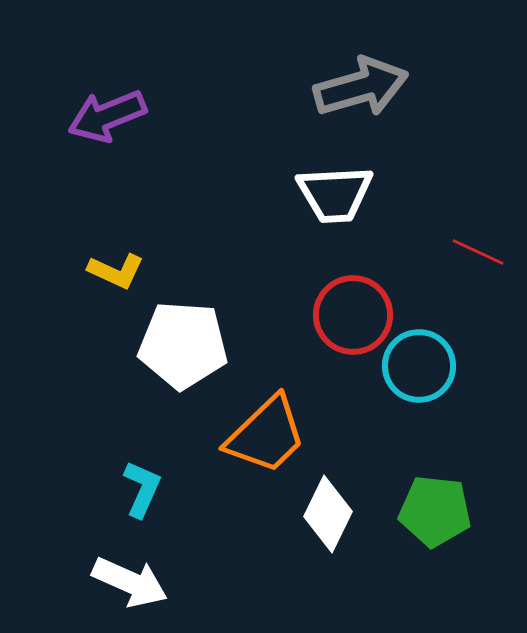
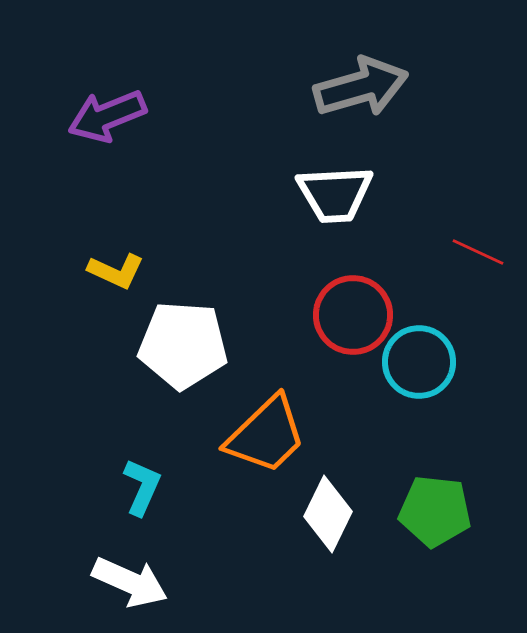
cyan circle: moved 4 px up
cyan L-shape: moved 2 px up
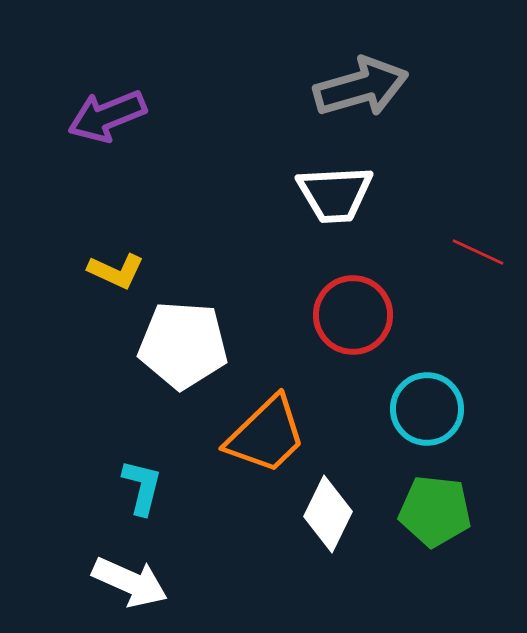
cyan circle: moved 8 px right, 47 px down
cyan L-shape: rotated 10 degrees counterclockwise
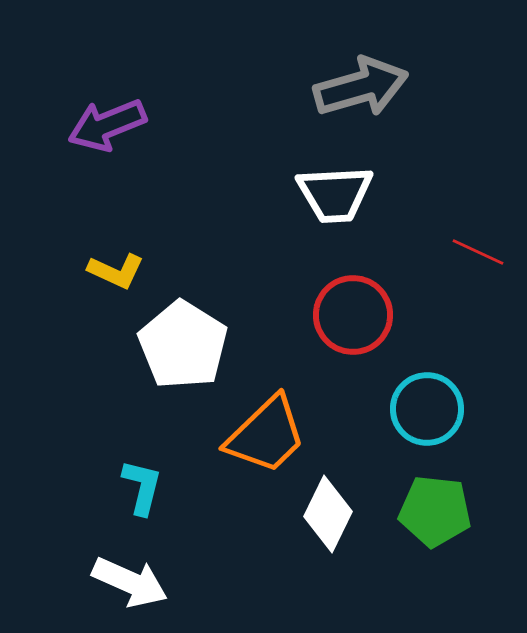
purple arrow: moved 9 px down
white pentagon: rotated 28 degrees clockwise
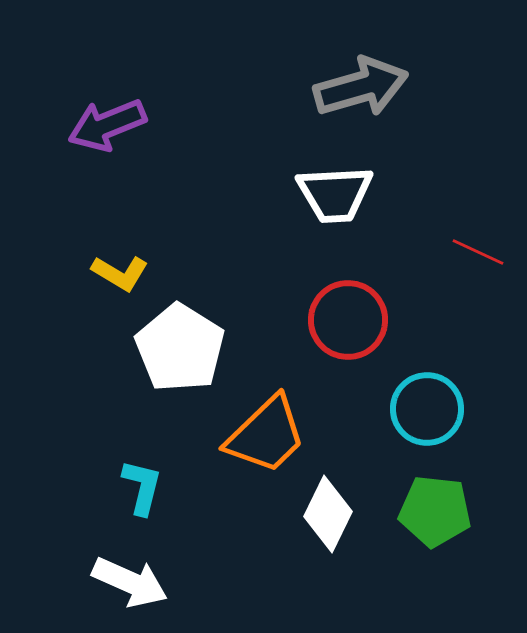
yellow L-shape: moved 4 px right, 2 px down; rotated 6 degrees clockwise
red circle: moved 5 px left, 5 px down
white pentagon: moved 3 px left, 3 px down
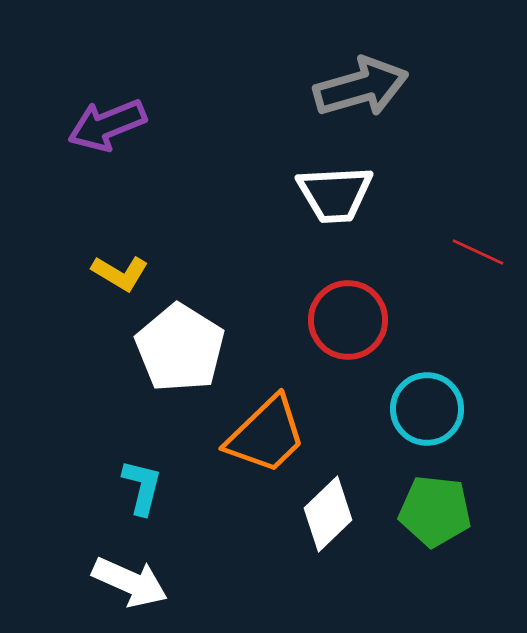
white diamond: rotated 20 degrees clockwise
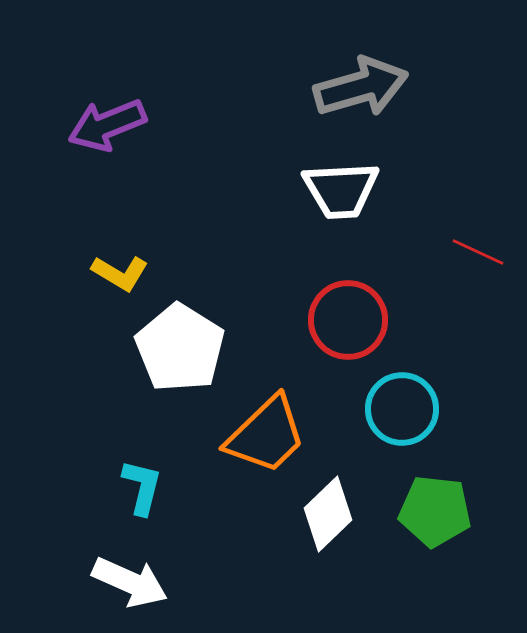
white trapezoid: moved 6 px right, 4 px up
cyan circle: moved 25 px left
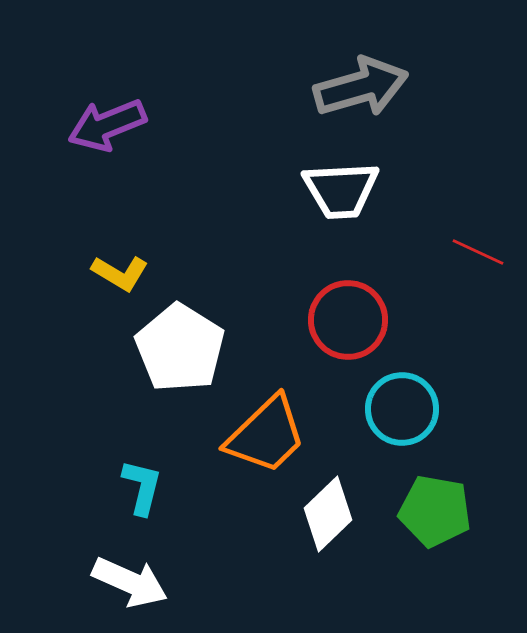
green pentagon: rotated 4 degrees clockwise
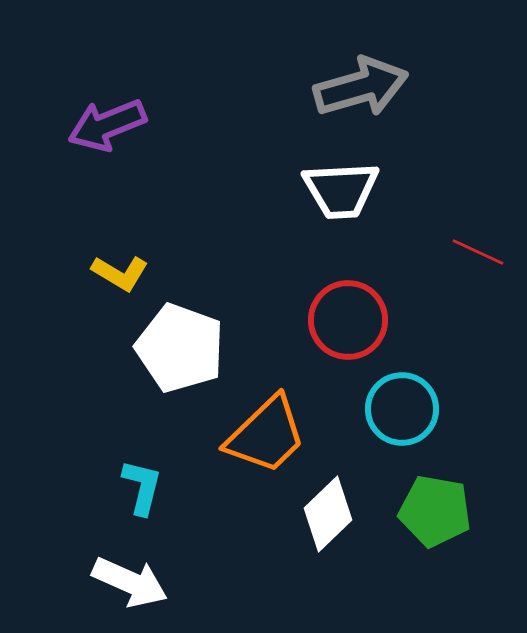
white pentagon: rotated 12 degrees counterclockwise
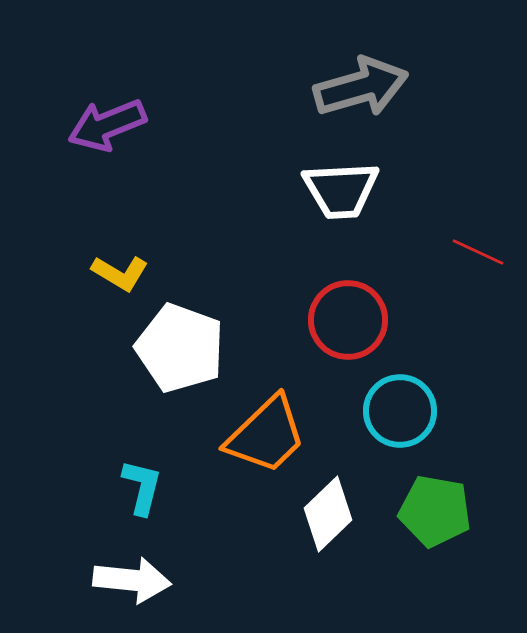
cyan circle: moved 2 px left, 2 px down
white arrow: moved 2 px right, 2 px up; rotated 18 degrees counterclockwise
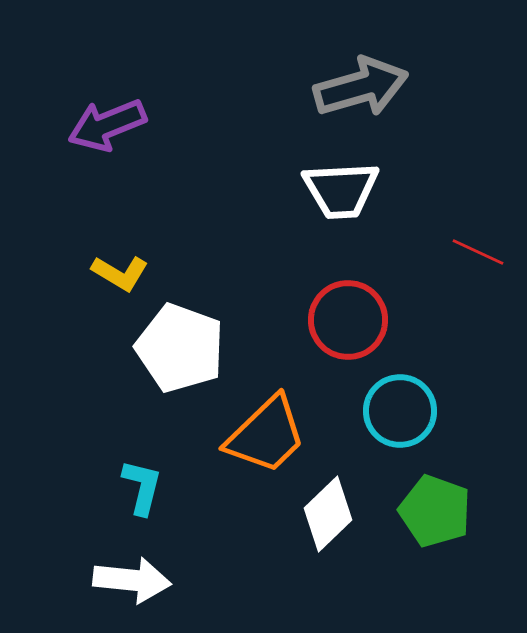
green pentagon: rotated 10 degrees clockwise
